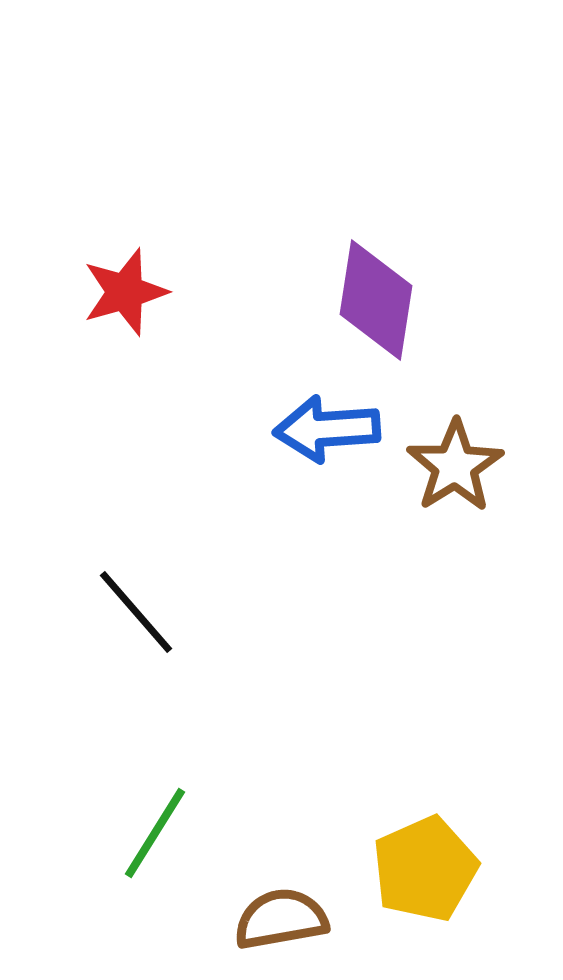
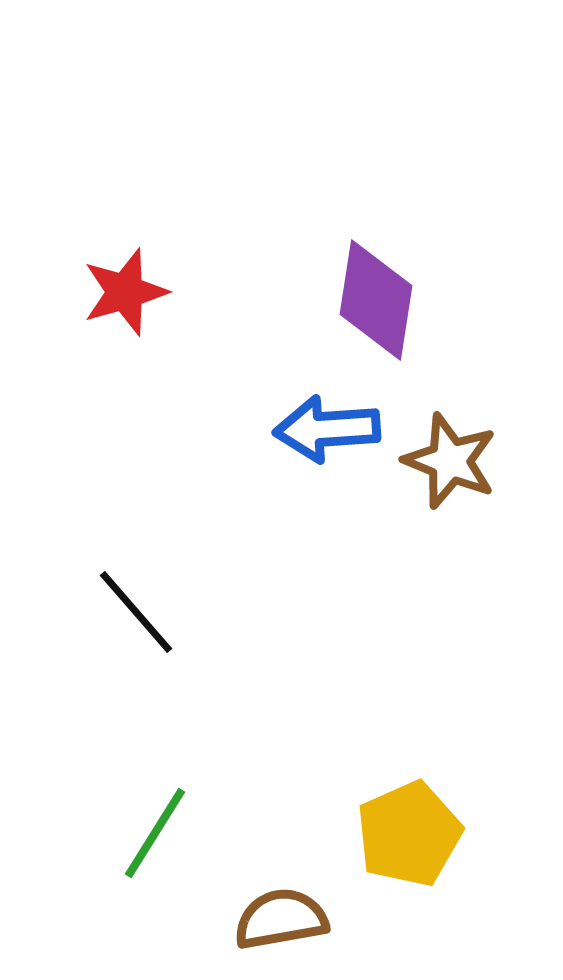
brown star: moved 5 px left, 5 px up; rotated 18 degrees counterclockwise
yellow pentagon: moved 16 px left, 35 px up
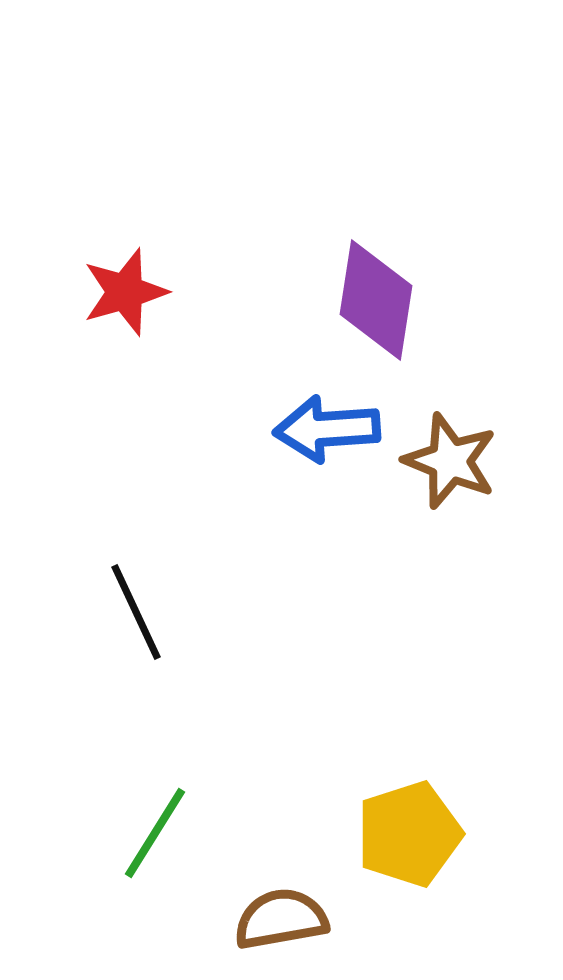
black line: rotated 16 degrees clockwise
yellow pentagon: rotated 6 degrees clockwise
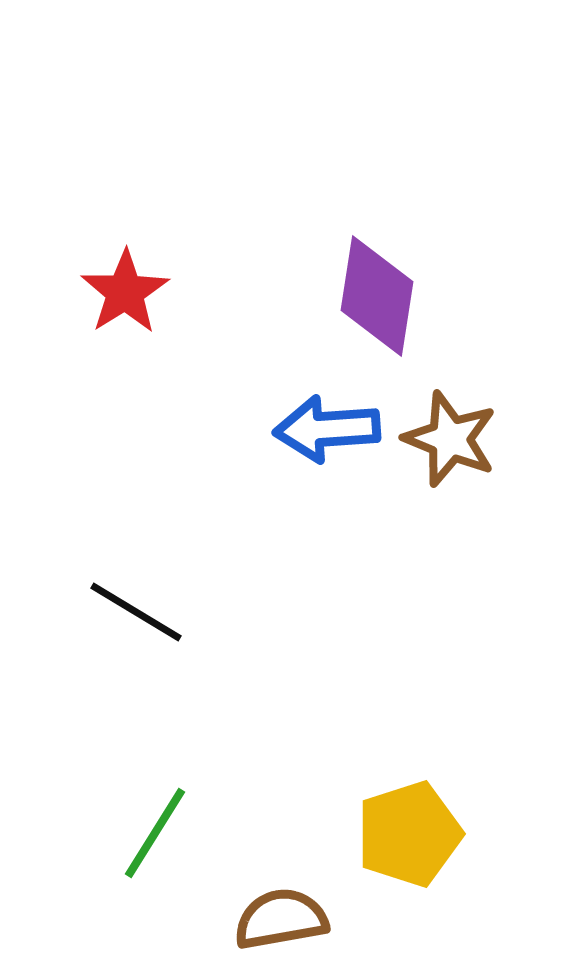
red star: rotated 16 degrees counterclockwise
purple diamond: moved 1 px right, 4 px up
brown star: moved 22 px up
black line: rotated 34 degrees counterclockwise
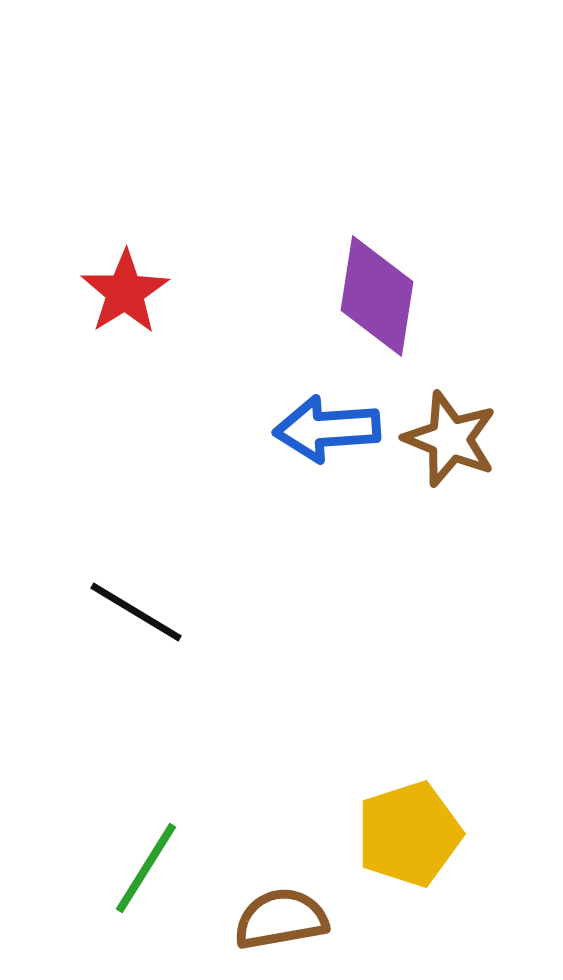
green line: moved 9 px left, 35 px down
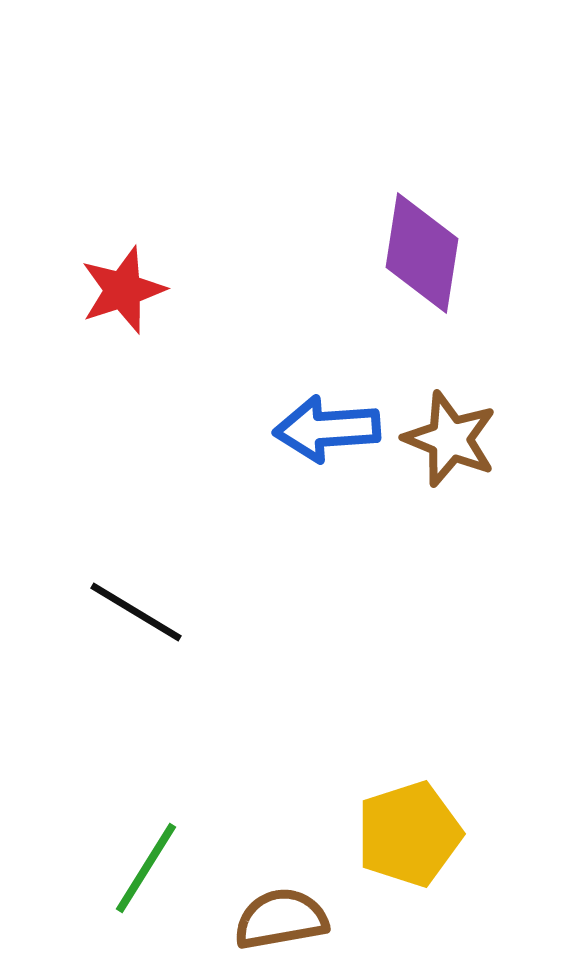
red star: moved 2 px left, 2 px up; rotated 14 degrees clockwise
purple diamond: moved 45 px right, 43 px up
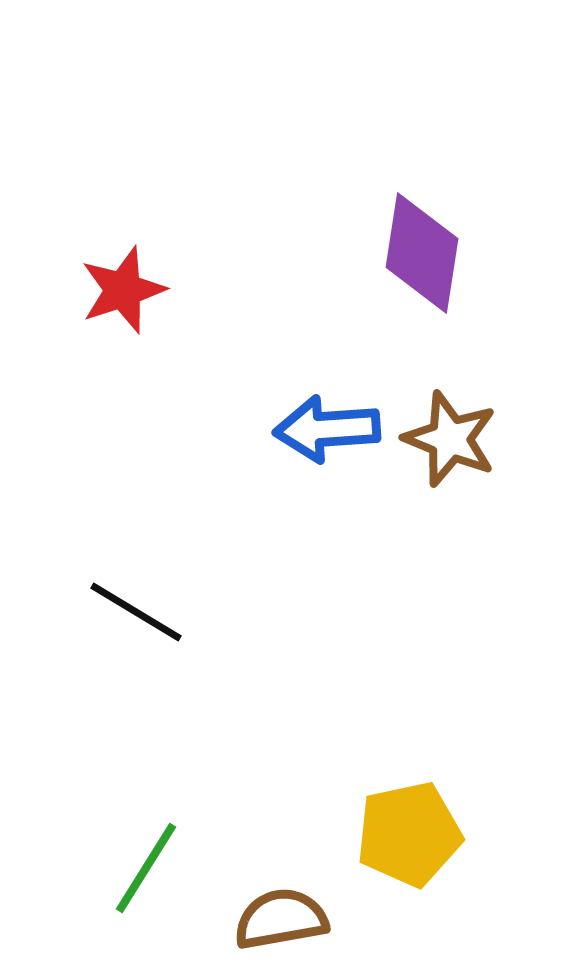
yellow pentagon: rotated 6 degrees clockwise
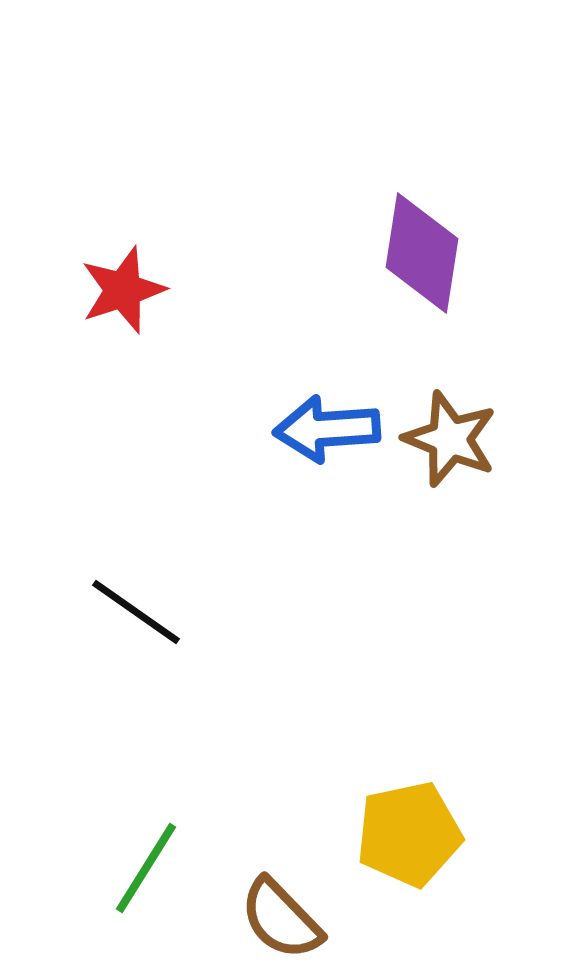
black line: rotated 4 degrees clockwise
brown semicircle: rotated 124 degrees counterclockwise
